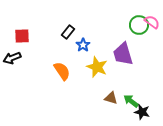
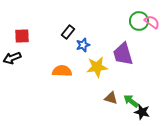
green circle: moved 4 px up
blue star: rotated 16 degrees clockwise
yellow star: rotated 30 degrees counterclockwise
orange semicircle: rotated 54 degrees counterclockwise
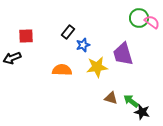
green circle: moved 3 px up
red square: moved 4 px right
orange semicircle: moved 1 px up
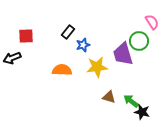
green circle: moved 23 px down
pink semicircle: rotated 21 degrees clockwise
brown triangle: moved 2 px left, 1 px up
